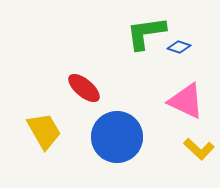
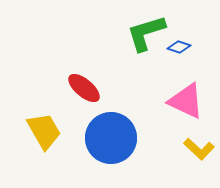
green L-shape: rotated 9 degrees counterclockwise
blue circle: moved 6 px left, 1 px down
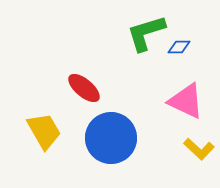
blue diamond: rotated 20 degrees counterclockwise
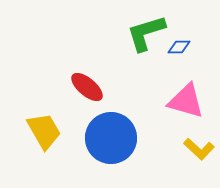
red ellipse: moved 3 px right, 1 px up
pink triangle: rotated 9 degrees counterclockwise
